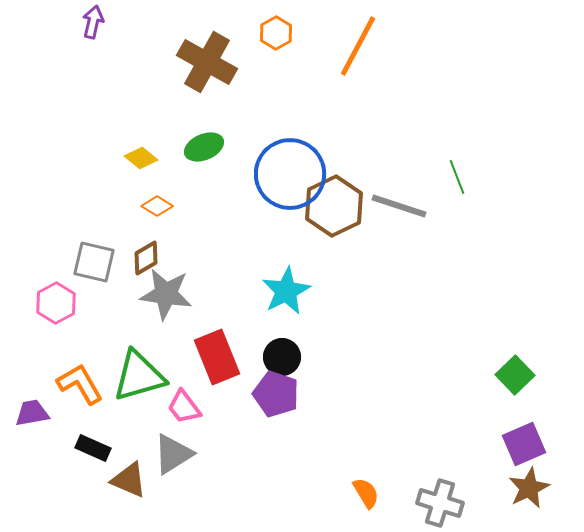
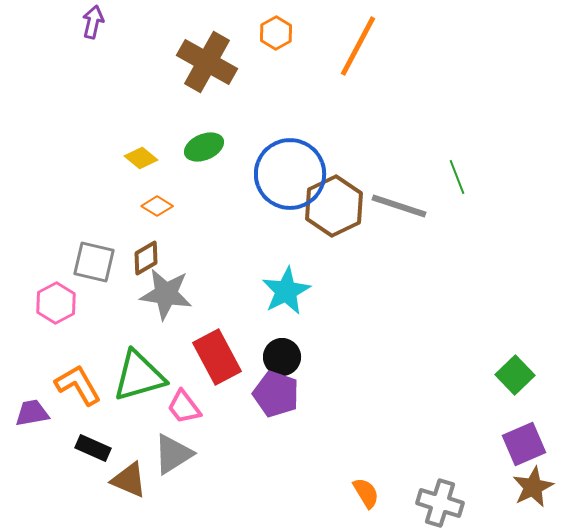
red rectangle: rotated 6 degrees counterclockwise
orange L-shape: moved 2 px left, 1 px down
brown star: moved 4 px right, 1 px up
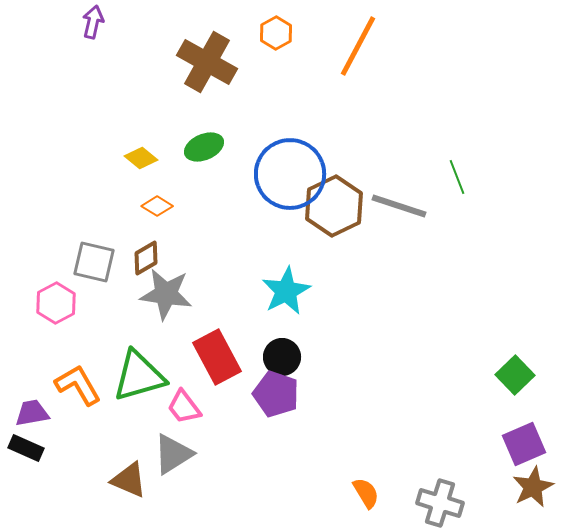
black rectangle: moved 67 px left
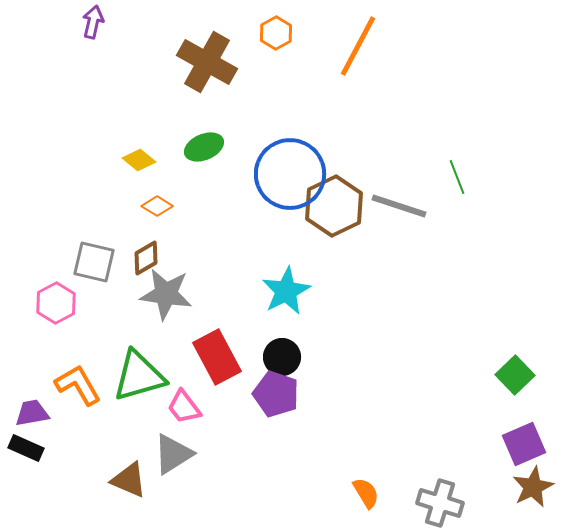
yellow diamond: moved 2 px left, 2 px down
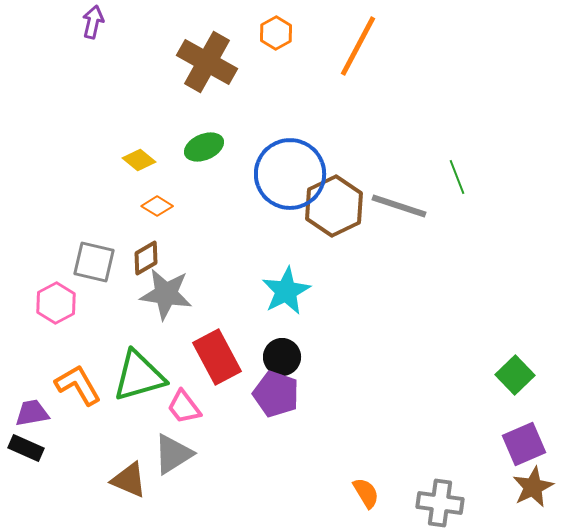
gray cross: rotated 9 degrees counterclockwise
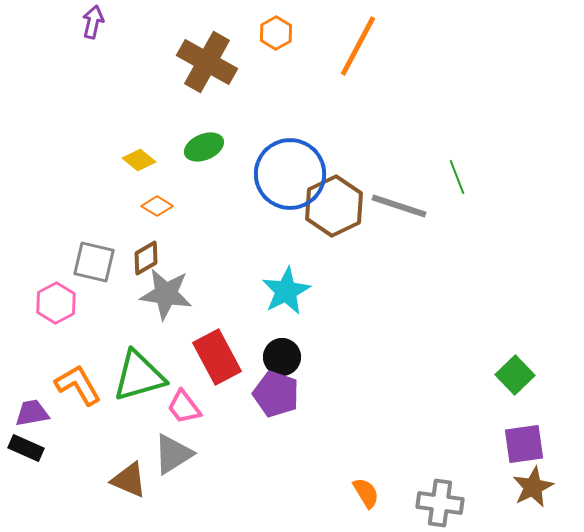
purple square: rotated 15 degrees clockwise
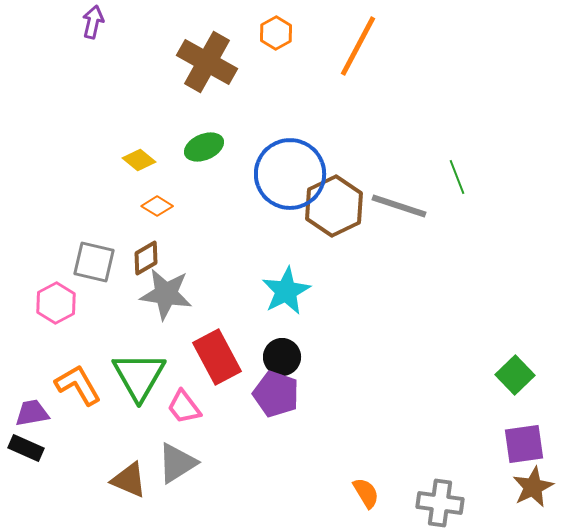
green triangle: rotated 44 degrees counterclockwise
gray triangle: moved 4 px right, 9 px down
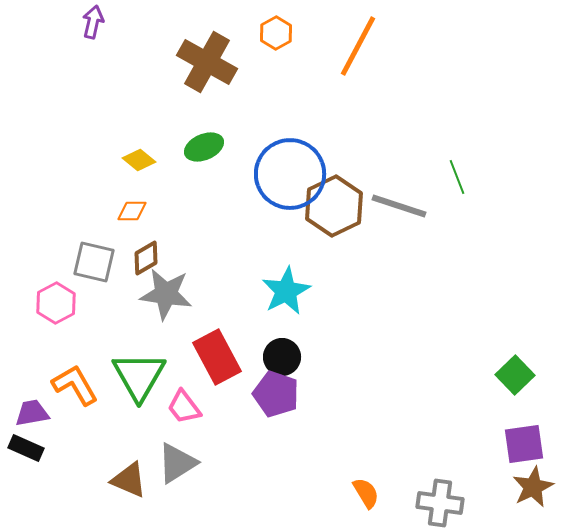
orange diamond: moved 25 px left, 5 px down; rotated 32 degrees counterclockwise
orange L-shape: moved 3 px left
